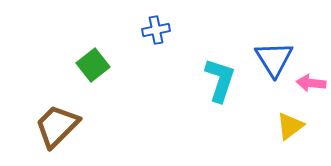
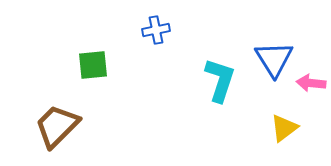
green square: rotated 32 degrees clockwise
yellow triangle: moved 6 px left, 2 px down
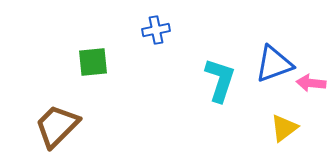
blue triangle: moved 5 px down; rotated 42 degrees clockwise
green square: moved 3 px up
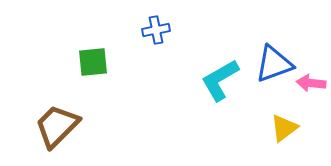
cyan L-shape: rotated 138 degrees counterclockwise
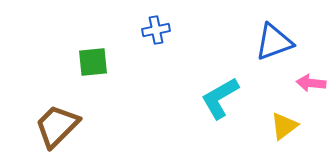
blue triangle: moved 22 px up
cyan L-shape: moved 18 px down
yellow triangle: moved 2 px up
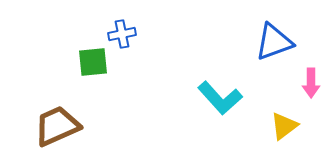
blue cross: moved 34 px left, 4 px down
pink arrow: rotated 96 degrees counterclockwise
cyan L-shape: rotated 102 degrees counterclockwise
brown trapezoid: rotated 21 degrees clockwise
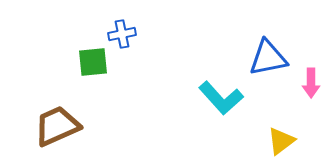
blue triangle: moved 6 px left, 16 px down; rotated 9 degrees clockwise
cyan L-shape: moved 1 px right
yellow triangle: moved 3 px left, 15 px down
